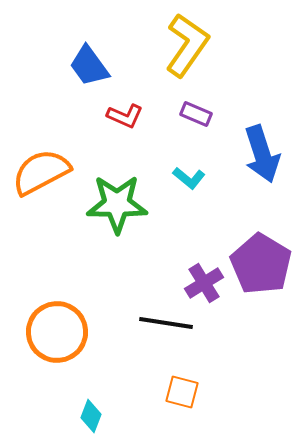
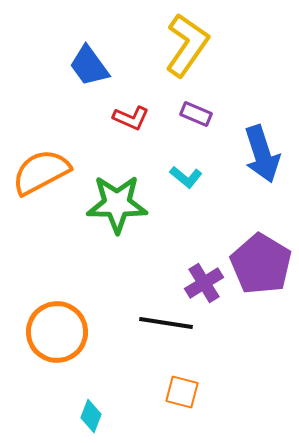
red L-shape: moved 6 px right, 2 px down
cyan L-shape: moved 3 px left, 1 px up
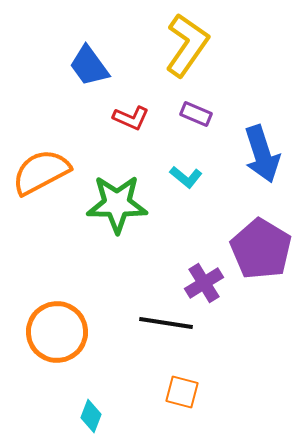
purple pentagon: moved 15 px up
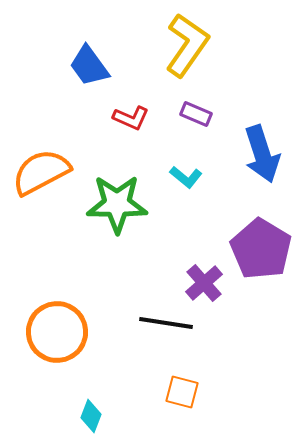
purple cross: rotated 9 degrees counterclockwise
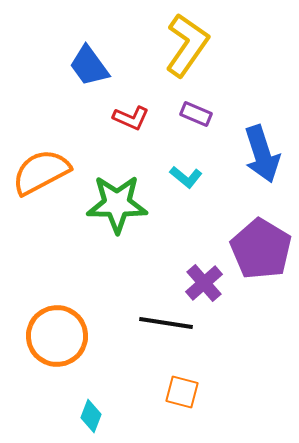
orange circle: moved 4 px down
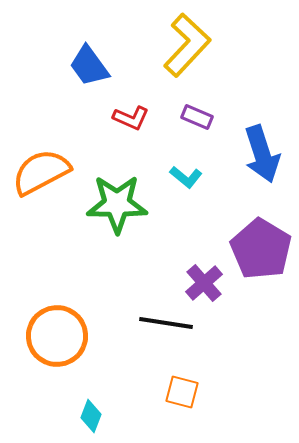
yellow L-shape: rotated 8 degrees clockwise
purple rectangle: moved 1 px right, 3 px down
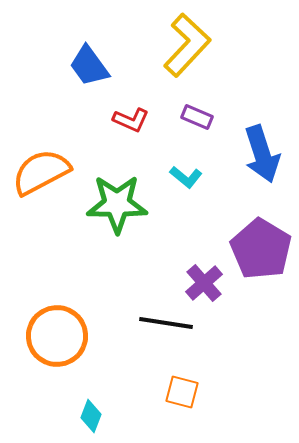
red L-shape: moved 2 px down
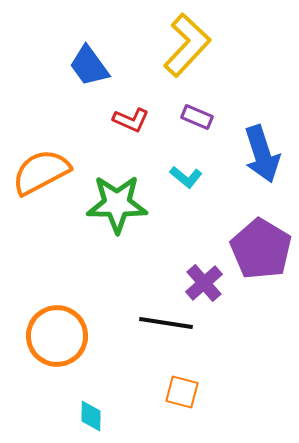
cyan diamond: rotated 20 degrees counterclockwise
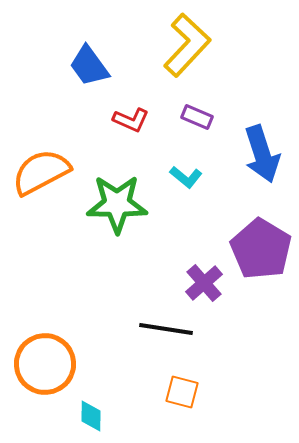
black line: moved 6 px down
orange circle: moved 12 px left, 28 px down
